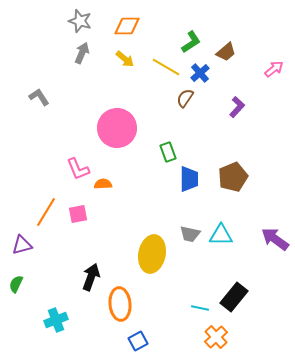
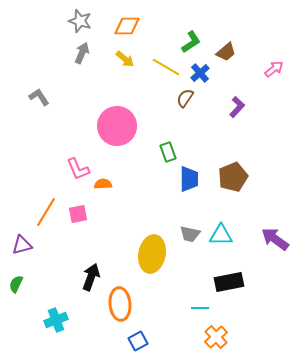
pink circle: moved 2 px up
black rectangle: moved 5 px left, 15 px up; rotated 40 degrees clockwise
cyan line: rotated 12 degrees counterclockwise
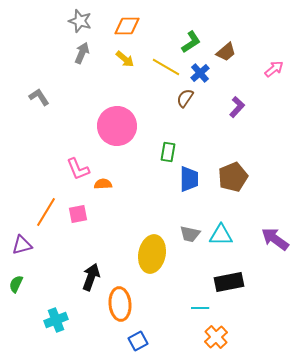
green rectangle: rotated 30 degrees clockwise
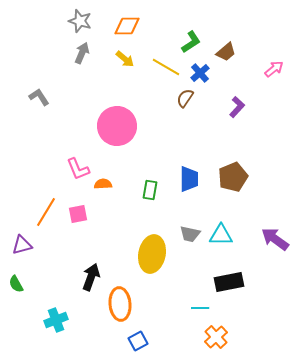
green rectangle: moved 18 px left, 38 px down
green semicircle: rotated 54 degrees counterclockwise
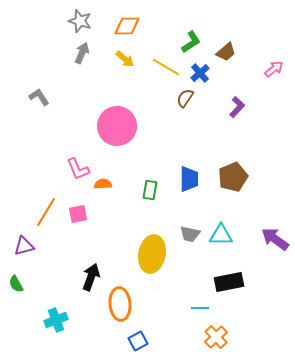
purple triangle: moved 2 px right, 1 px down
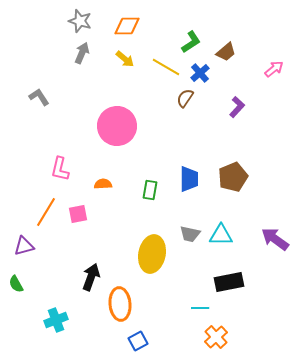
pink L-shape: moved 18 px left; rotated 35 degrees clockwise
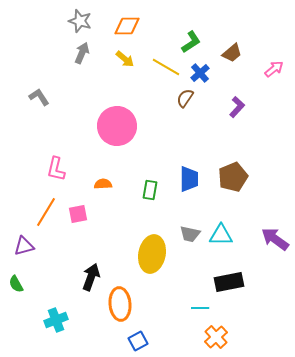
brown trapezoid: moved 6 px right, 1 px down
pink L-shape: moved 4 px left
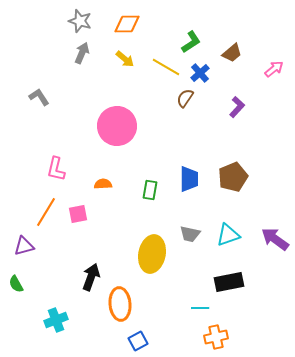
orange diamond: moved 2 px up
cyan triangle: moved 7 px right; rotated 20 degrees counterclockwise
orange cross: rotated 30 degrees clockwise
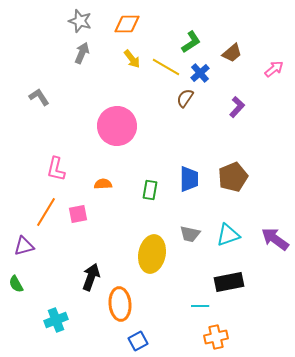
yellow arrow: moved 7 px right; rotated 12 degrees clockwise
cyan line: moved 2 px up
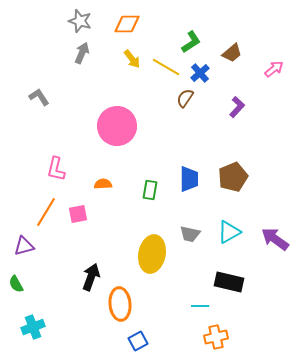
cyan triangle: moved 1 px right, 3 px up; rotated 10 degrees counterclockwise
black rectangle: rotated 24 degrees clockwise
cyan cross: moved 23 px left, 7 px down
